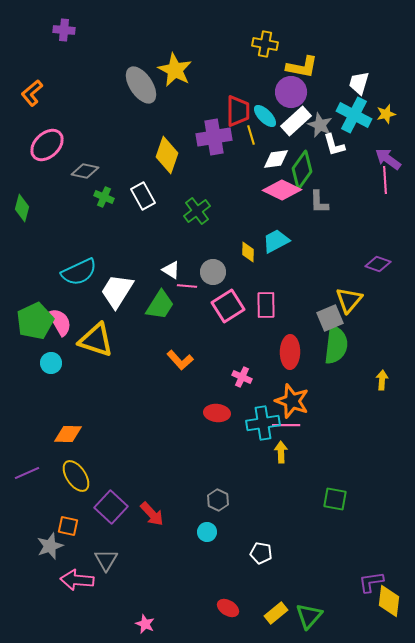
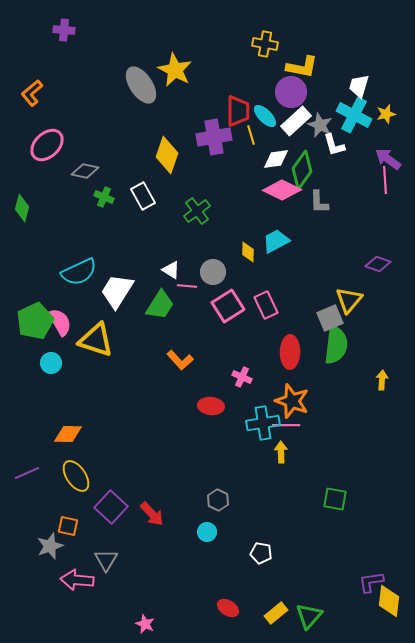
white trapezoid at (359, 83): moved 3 px down
pink rectangle at (266, 305): rotated 24 degrees counterclockwise
red ellipse at (217, 413): moved 6 px left, 7 px up
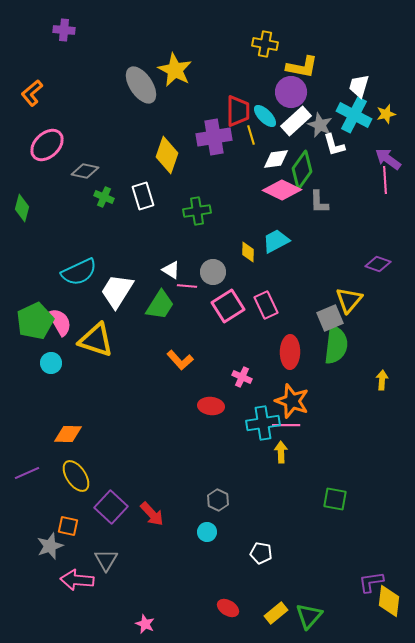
white rectangle at (143, 196): rotated 12 degrees clockwise
green cross at (197, 211): rotated 28 degrees clockwise
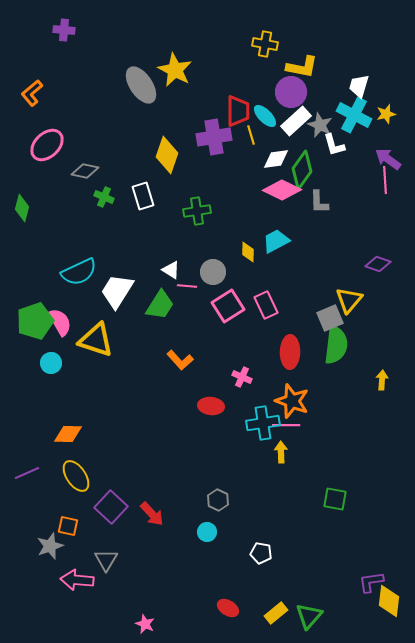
green pentagon at (35, 321): rotated 6 degrees clockwise
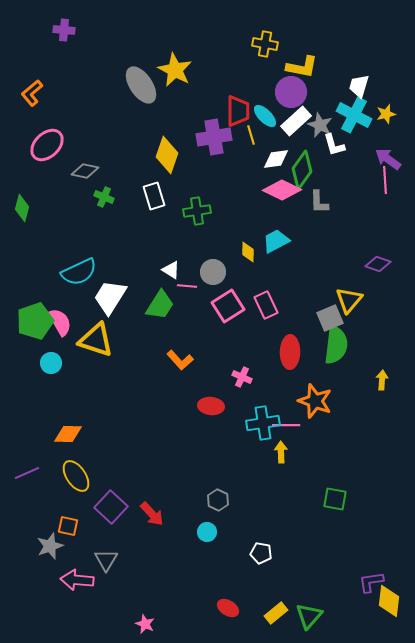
white rectangle at (143, 196): moved 11 px right
white trapezoid at (117, 291): moved 7 px left, 6 px down
orange star at (292, 401): moved 23 px right
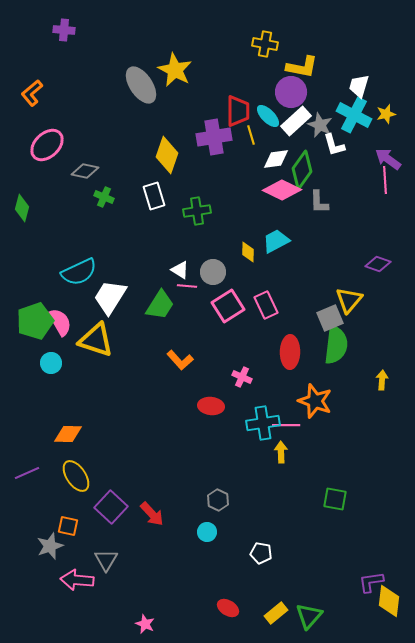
cyan ellipse at (265, 116): moved 3 px right
white triangle at (171, 270): moved 9 px right
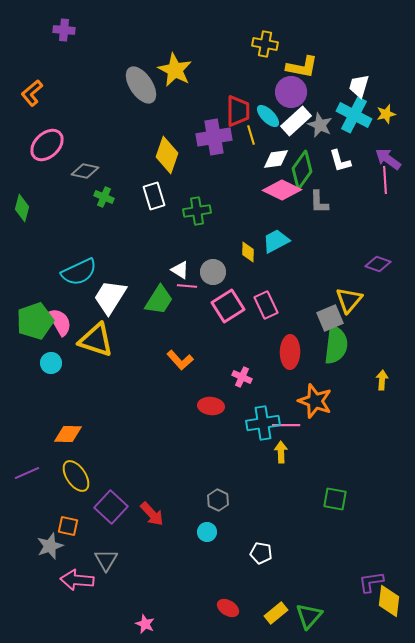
white L-shape at (334, 145): moved 6 px right, 16 px down
green trapezoid at (160, 305): moved 1 px left, 5 px up
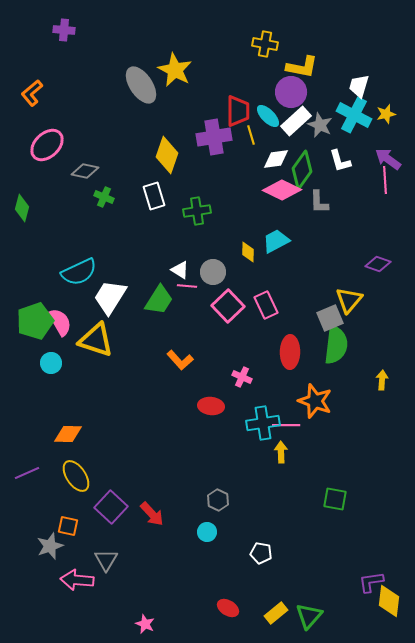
pink square at (228, 306): rotated 12 degrees counterclockwise
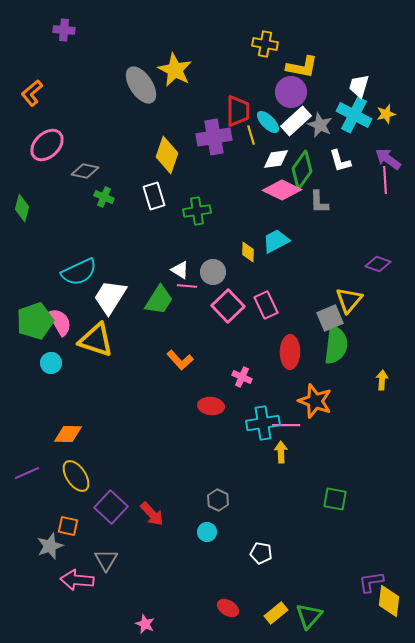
cyan ellipse at (268, 116): moved 6 px down
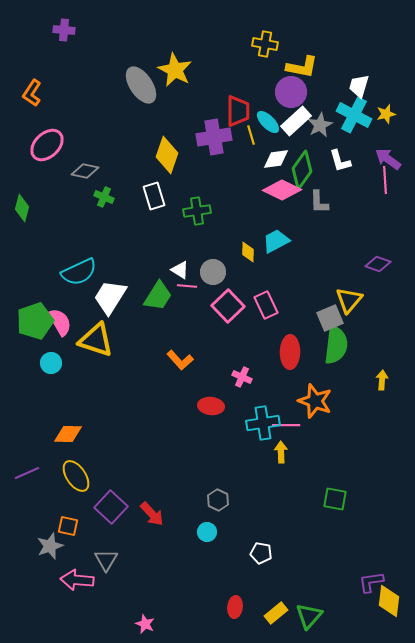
orange L-shape at (32, 93): rotated 16 degrees counterclockwise
gray star at (320, 125): rotated 20 degrees clockwise
green trapezoid at (159, 300): moved 1 px left, 4 px up
red ellipse at (228, 608): moved 7 px right, 1 px up; rotated 65 degrees clockwise
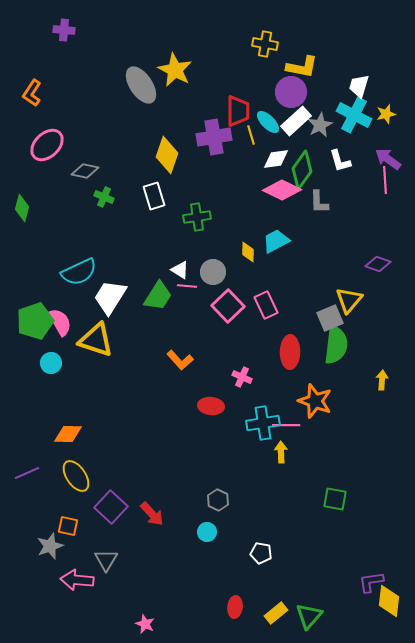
green cross at (197, 211): moved 6 px down
